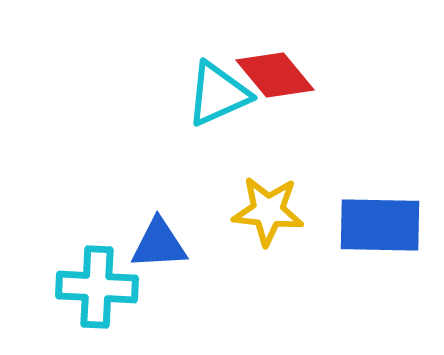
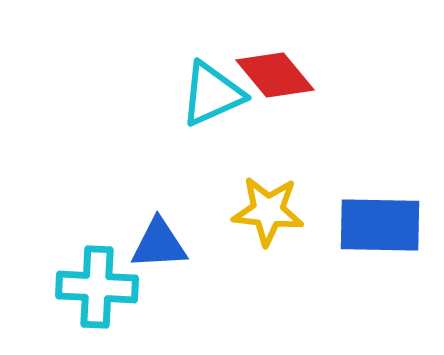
cyan triangle: moved 6 px left
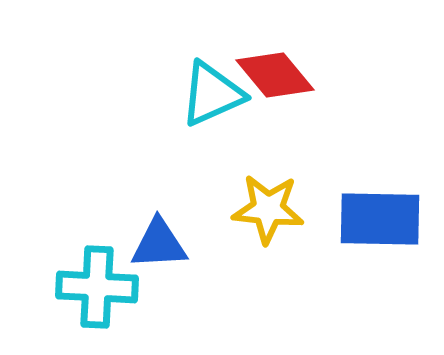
yellow star: moved 2 px up
blue rectangle: moved 6 px up
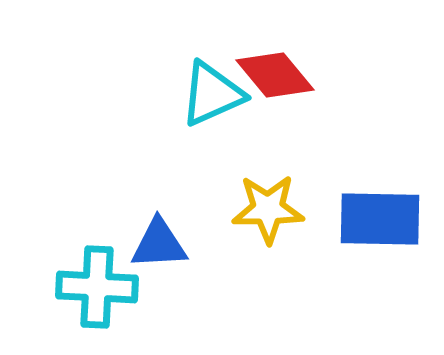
yellow star: rotated 6 degrees counterclockwise
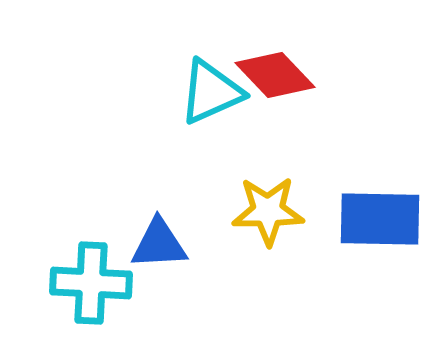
red diamond: rotated 4 degrees counterclockwise
cyan triangle: moved 1 px left, 2 px up
yellow star: moved 2 px down
cyan cross: moved 6 px left, 4 px up
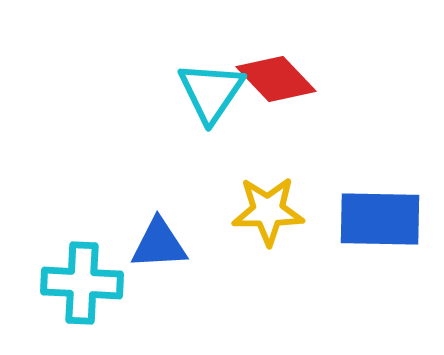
red diamond: moved 1 px right, 4 px down
cyan triangle: rotated 32 degrees counterclockwise
cyan cross: moved 9 px left
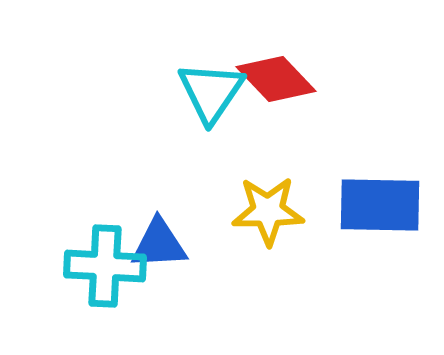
blue rectangle: moved 14 px up
cyan cross: moved 23 px right, 17 px up
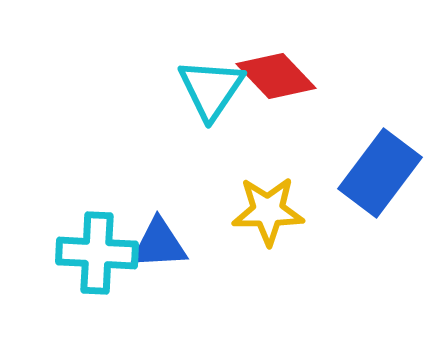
red diamond: moved 3 px up
cyan triangle: moved 3 px up
blue rectangle: moved 32 px up; rotated 54 degrees counterclockwise
cyan cross: moved 8 px left, 13 px up
